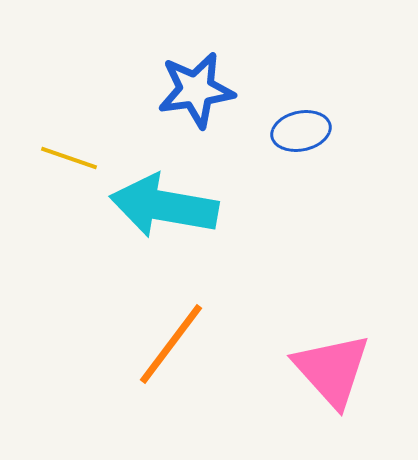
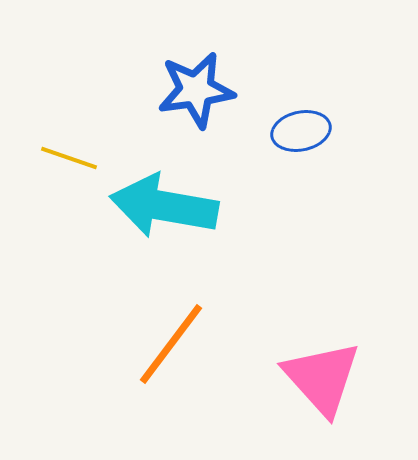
pink triangle: moved 10 px left, 8 px down
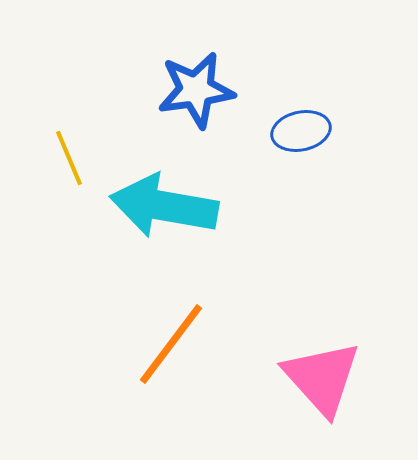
yellow line: rotated 48 degrees clockwise
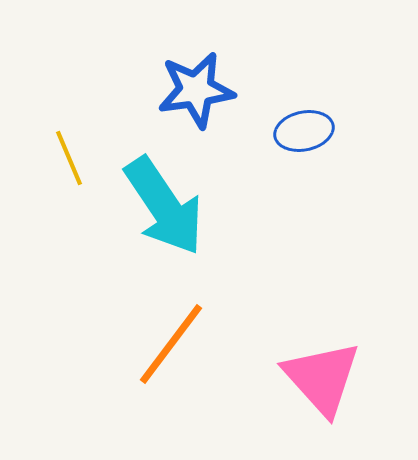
blue ellipse: moved 3 px right
cyan arrow: rotated 134 degrees counterclockwise
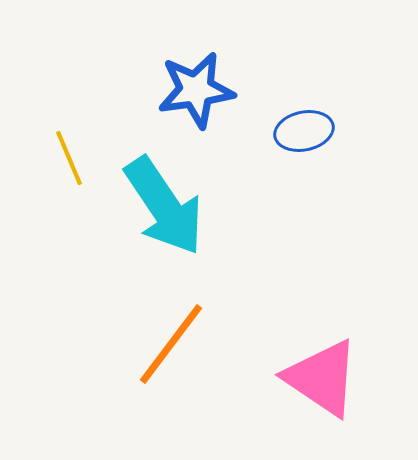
pink triangle: rotated 14 degrees counterclockwise
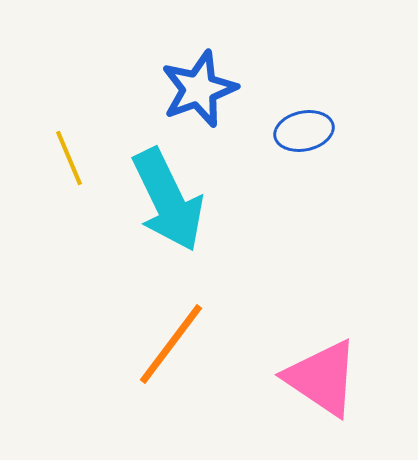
blue star: moved 3 px right, 1 px up; rotated 12 degrees counterclockwise
cyan arrow: moved 4 px right, 6 px up; rotated 8 degrees clockwise
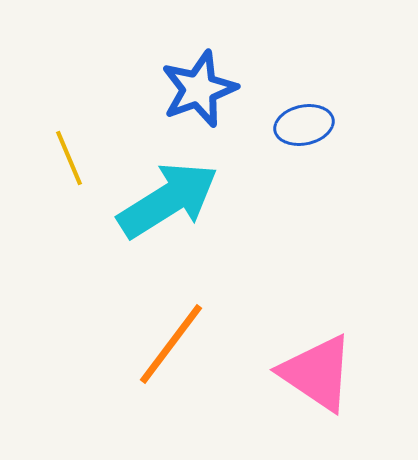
blue ellipse: moved 6 px up
cyan arrow: rotated 96 degrees counterclockwise
pink triangle: moved 5 px left, 5 px up
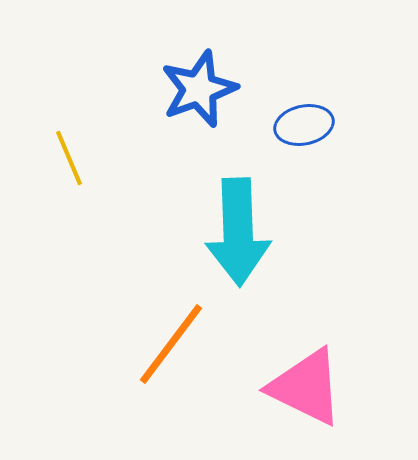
cyan arrow: moved 70 px right, 32 px down; rotated 120 degrees clockwise
pink triangle: moved 11 px left, 14 px down; rotated 8 degrees counterclockwise
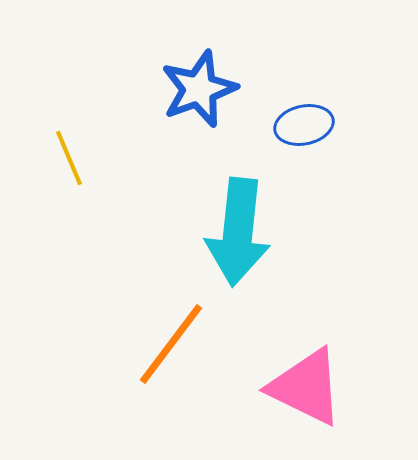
cyan arrow: rotated 8 degrees clockwise
